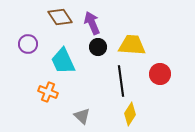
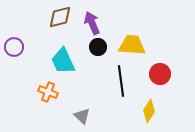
brown diamond: rotated 70 degrees counterclockwise
purple circle: moved 14 px left, 3 px down
yellow diamond: moved 19 px right, 3 px up
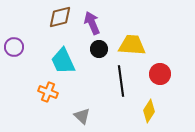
black circle: moved 1 px right, 2 px down
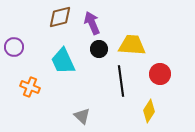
orange cross: moved 18 px left, 5 px up
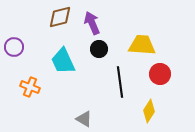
yellow trapezoid: moved 10 px right
black line: moved 1 px left, 1 px down
gray triangle: moved 2 px right, 3 px down; rotated 12 degrees counterclockwise
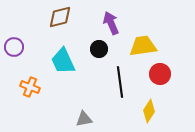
purple arrow: moved 19 px right
yellow trapezoid: moved 1 px right, 1 px down; rotated 12 degrees counterclockwise
gray triangle: rotated 42 degrees counterclockwise
